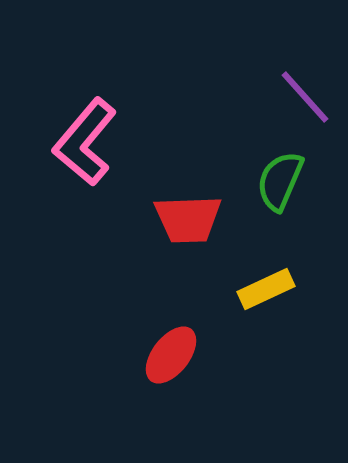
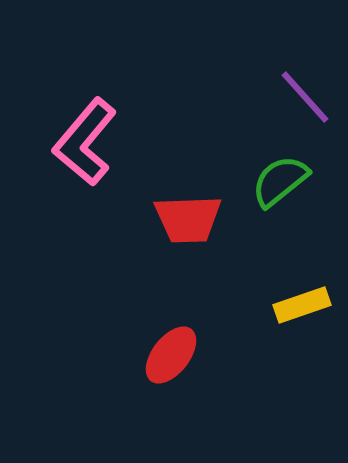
green semicircle: rotated 28 degrees clockwise
yellow rectangle: moved 36 px right, 16 px down; rotated 6 degrees clockwise
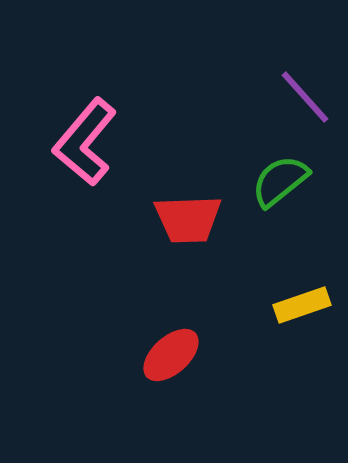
red ellipse: rotated 10 degrees clockwise
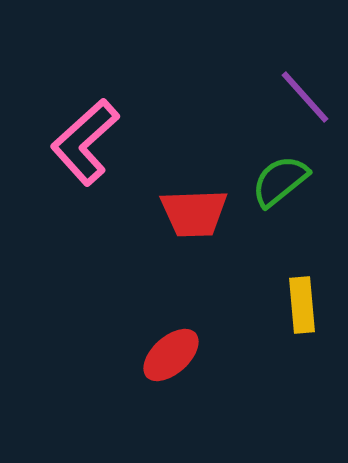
pink L-shape: rotated 8 degrees clockwise
red trapezoid: moved 6 px right, 6 px up
yellow rectangle: rotated 76 degrees counterclockwise
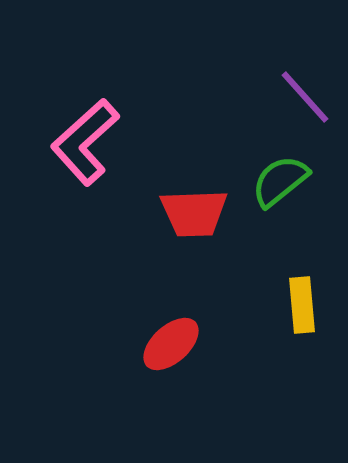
red ellipse: moved 11 px up
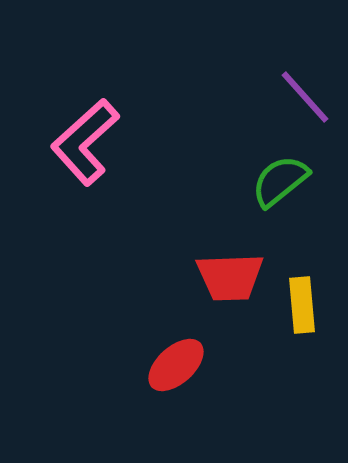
red trapezoid: moved 36 px right, 64 px down
red ellipse: moved 5 px right, 21 px down
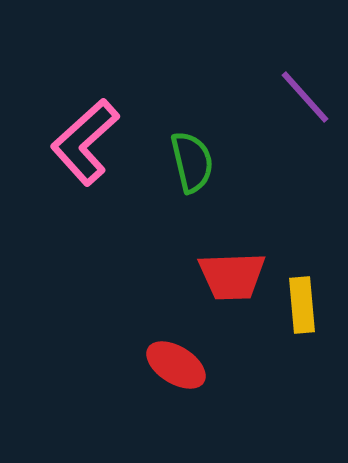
green semicircle: moved 88 px left, 19 px up; rotated 116 degrees clockwise
red trapezoid: moved 2 px right, 1 px up
red ellipse: rotated 74 degrees clockwise
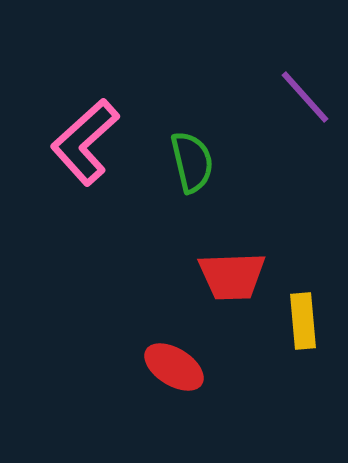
yellow rectangle: moved 1 px right, 16 px down
red ellipse: moved 2 px left, 2 px down
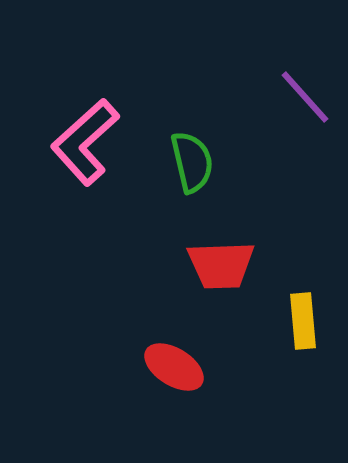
red trapezoid: moved 11 px left, 11 px up
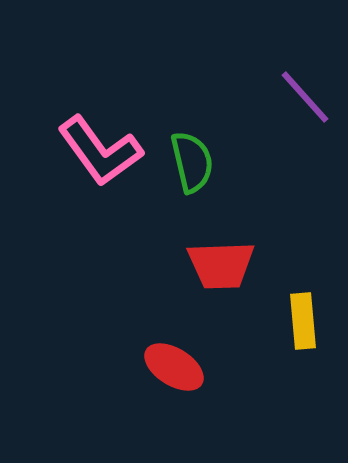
pink L-shape: moved 15 px right, 9 px down; rotated 84 degrees counterclockwise
